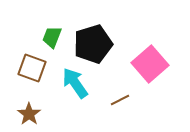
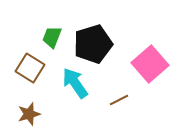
brown square: moved 2 px left; rotated 12 degrees clockwise
brown line: moved 1 px left
brown star: rotated 20 degrees clockwise
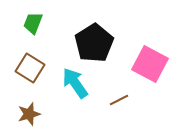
green trapezoid: moved 19 px left, 14 px up
black pentagon: moved 1 px right, 1 px up; rotated 15 degrees counterclockwise
pink square: rotated 21 degrees counterclockwise
